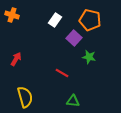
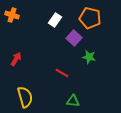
orange pentagon: moved 2 px up
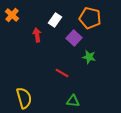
orange cross: rotated 24 degrees clockwise
red arrow: moved 21 px right, 24 px up; rotated 40 degrees counterclockwise
yellow semicircle: moved 1 px left, 1 px down
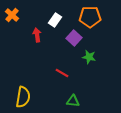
orange pentagon: moved 1 px up; rotated 15 degrees counterclockwise
yellow semicircle: moved 1 px left, 1 px up; rotated 25 degrees clockwise
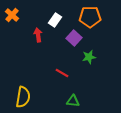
red arrow: moved 1 px right
green star: rotated 24 degrees counterclockwise
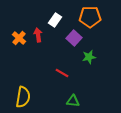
orange cross: moved 7 px right, 23 px down
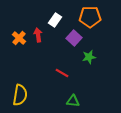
yellow semicircle: moved 3 px left, 2 px up
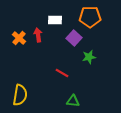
white rectangle: rotated 56 degrees clockwise
